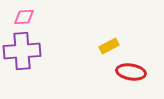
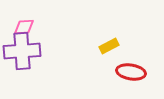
pink diamond: moved 10 px down
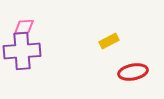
yellow rectangle: moved 5 px up
red ellipse: moved 2 px right; rotated 20 degrees counterclockwise
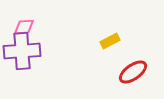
yellow rectangle: moved 1 px right
red ellipse: rotated 24 degrees counterclockwise
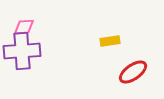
yellow rectangle: rotated 18 degrees clockwise
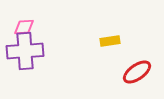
purple cross: moved 3 px right
red ellipse: moved 4 px right
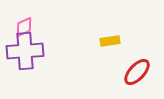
pink diamond: rotated 20 degrees counterclockwise
red ellipse: rotated 12 degrees counterclockwise
